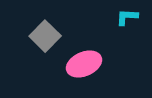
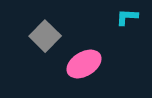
pink ellipse: rotated 8 degrees counterclockwise
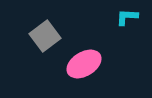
gray square: rotated 8 degrees clockwise
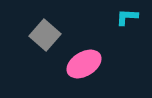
gray square: moved 1 px up; rotated 12 degrees counterclockwise
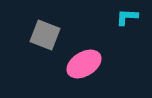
gray square: rotated 20 degrees counterclockwise
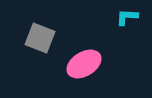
gray square: moved 5 px left, 3 px down
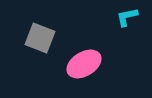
cyan L-shape: rotated 15 degrees counterclockwise
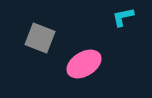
cyan L-shape: moved 4 px left
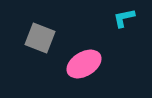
cyan L-shape: moved 1 px right, 1 px down
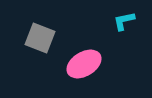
cyan L-shape: moved 3 px down
